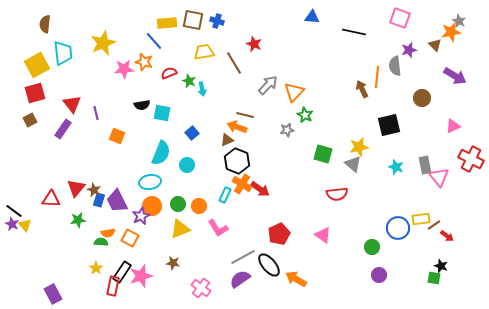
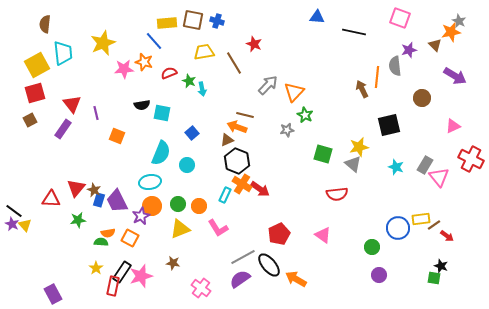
blue triangle at (312, 17): moved 5 px right
gray rectangle at (425, 165): rotated 42 degrees clockwise
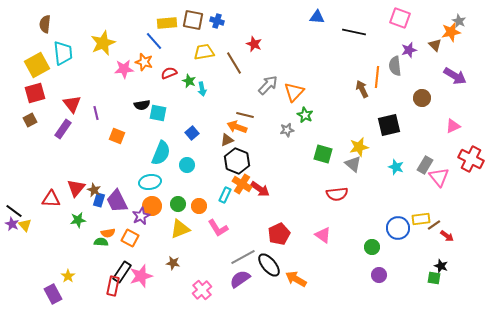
cyan square at (162, 113): moved 4 px left
yellow star at (96, 268): moved 28 px left, 8 px down
pink cross at (201, 288): moved 1 px right, 2 px down; rotated 12 degrees clockwise
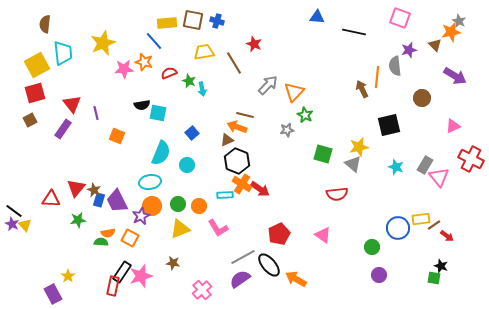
cyan rectangle at (225, 195): rotated 63 degrees clockwise
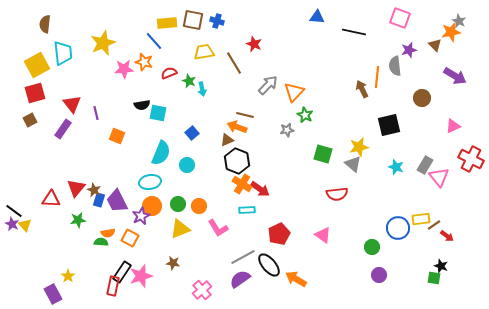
cyan rectangle at (225, 195): moved 22 px right, 15 px down
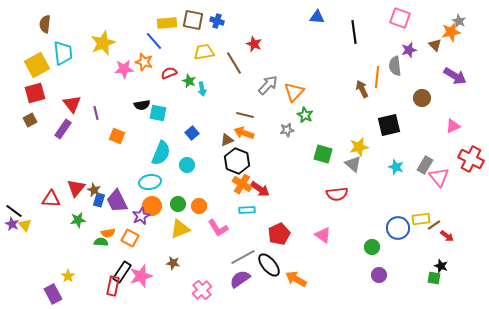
black line at (354, 32): rotated 70 degrees clockwise
orange arrow at (237, 127): moved 7 px right, 6 px down
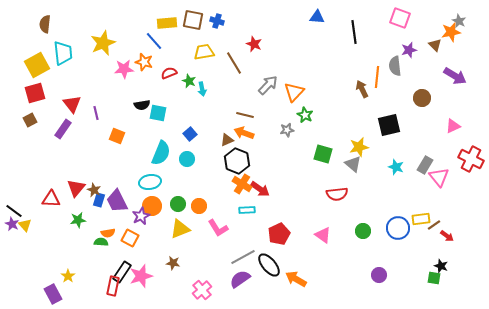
blue square at (192, 133): moved 2 px left, 1 px down
cyan circle at (187, 165): moved 6 px up
green circle at (372, 247): moved 9 px left, 16 px up
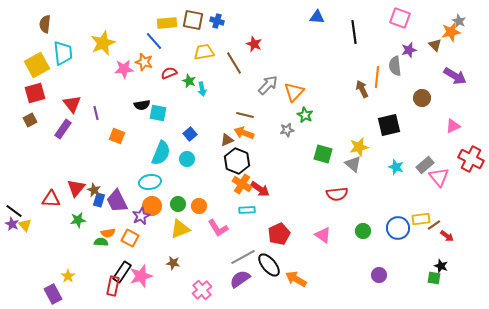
gray rectangle at (425, 165): rotated 18 degrees clockwise
